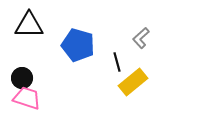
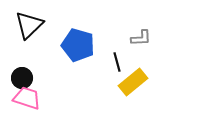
black triangle: rotated 44 degrees counterclockwise
gray L-shape: rotated 140 degrees counterclockwise
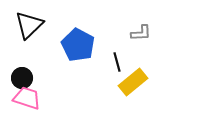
gray L-shape: moved 5 px up
blue pentagon: rotated 12 degrees clockwise
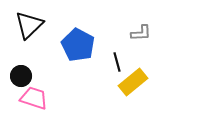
black circle: moved 1 px left, 2 px up
pink trapezoid: moved 7 px right
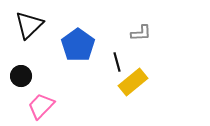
blue pentagon: rotated 8 degrees clockwise
pink trapezoid: moved 7 px right, 8 px down; rotated 64 degrees counterclockwise
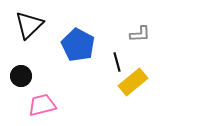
gray L-shape: moved 1 px left, 1 px down
blue pentagon: rotated 8 degrees counterclockwise
pink trapezoid: moved 1 px right, 1 px up; rotated 32 degrees clockwise
